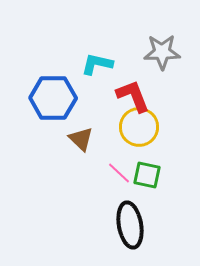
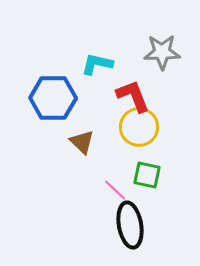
brown triangle: moved 1 px right, 3 px down
pink line: moved 4 px left, 17 px down
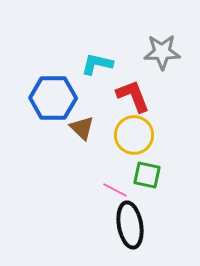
yellow circle: moved 5 px left, 8 px down
brown triangle: moved 14 px up
pink line: rotated 15 degrees counterclockwise
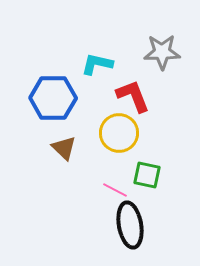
brown triangle: moved 18 px left, 20 px down
yellow circle: moved 15 px left, 2 px up
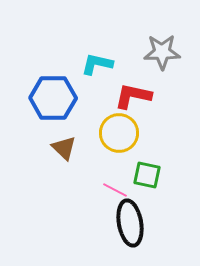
red L-shape: rotated 57 degrees counterclockwise
black ellipse: moved 2 px up
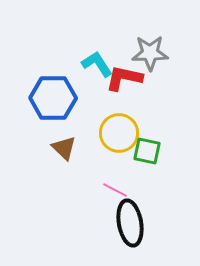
gray star: moved 12 px left, 1 px down
cyan L-shape: rotated 44 degrees clockwise
red L-shape: moved 9 px left, 18 px up
green square: moved 24 px up
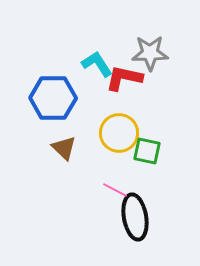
black ellipse: moved 5 px right, 6 px up
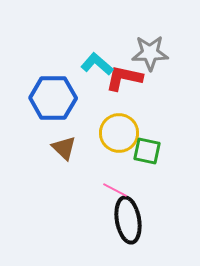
cyan L-shape: rotated 16 degrees counterclockwise
black ellipse: moved 7 px left, 3 px down
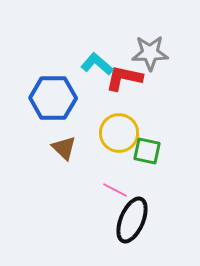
black ellipse: moved 4 px right; rotated 33 degrees clockwise
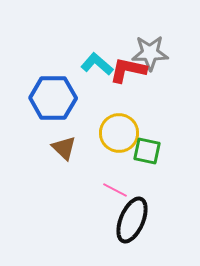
red L-shape: moved 4 px right, 8 px up
